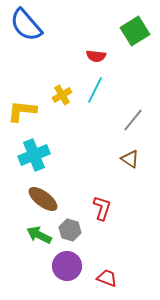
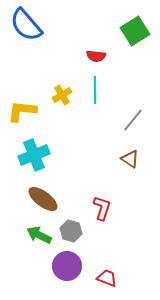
cyan line: rotated 28 degrees counterclockwise
gray hexagon: moved 1 px right, 1 px down
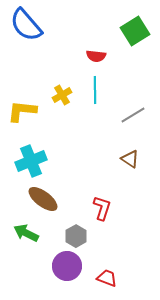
gray line: moved 5 px up; rotated 20 degrees clockwise
cyan cross: moved 3 px left, 6 px down
gray hexagon: moved 5 px right, 5 px down; rotated 15 degrees clockwise
green arrow: moved 13 px left, 2 px up
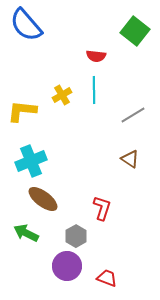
green square: rotated 20 degrees counterclockwise
cyan line: moved 1 px left
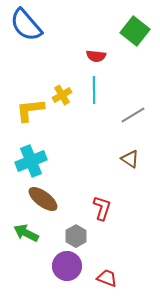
yellow L-shape: moved 8 px right, 1 px up; rotated 12 degrees counterclockwise
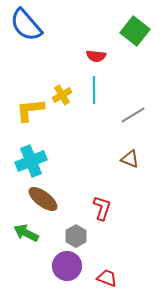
brown triangle: rotated 12 degrees counterclockwise
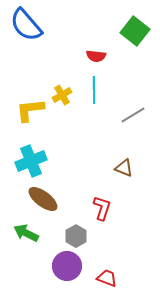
brown triangle: moved 6 px left, 9 px down
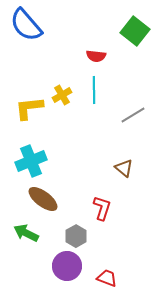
yellow L-shape: moved 1 px left, 2 px up
brown triangle: rotated 18 degrees clockwise
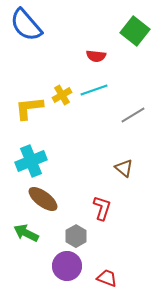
cyan line: rotated 72 degrees clockwise
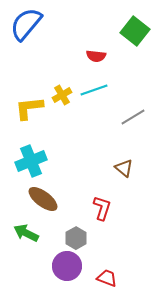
blue semicircle: moved 1 px up; rotated 81 degrees clockwise
gray line: moved 2 px down
gray hexagon: moved 2 px down
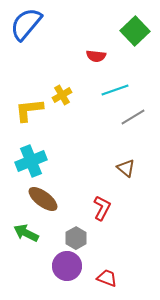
green square: rotated 8 degrees clockwise
cyan line: moved 21 px right
yellow L-shape: moved 2 px down
brown triangle: moved 2 px right
red L-shape: rotated 10 degrees clockwise
